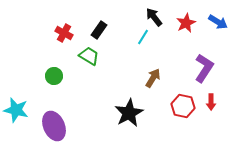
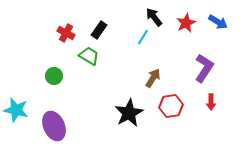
red cross: moved 2 px right
red hexagon: moved 12 px left; rotated 20 degrees counterclockwise
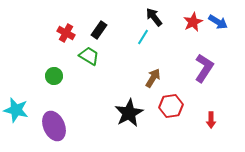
red star: moved 7 px right, 1 px up
red arrow: moved 18 px down
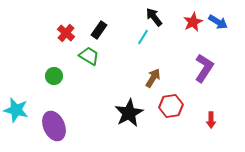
red cross: rotated 12 degrees clockwise
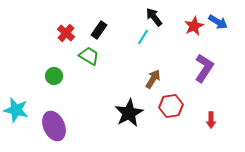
red star: moved 1 px right, 4 px down
brown arrow: moved 1 px down
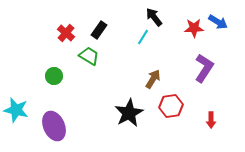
red star: moved 2 px down; rotated 24 degrees clockwise
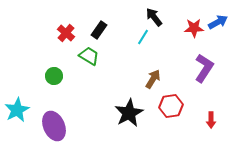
blue arrow: rotated 60 degrees counterclockwise
cyan star: moved 1 px right; rotated 30 degrees clockwise
